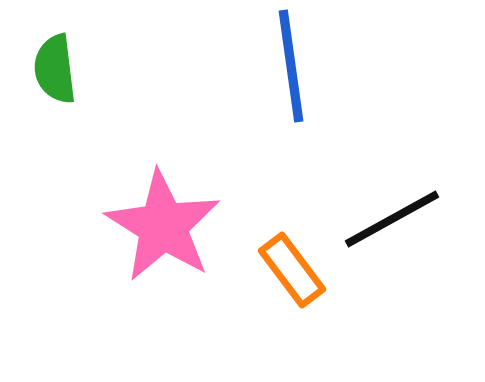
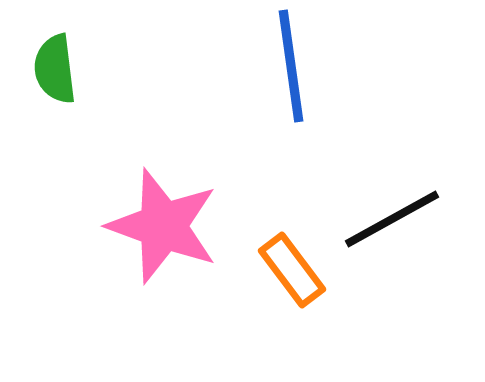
pink star: rotated 12 degrees counterclockwise
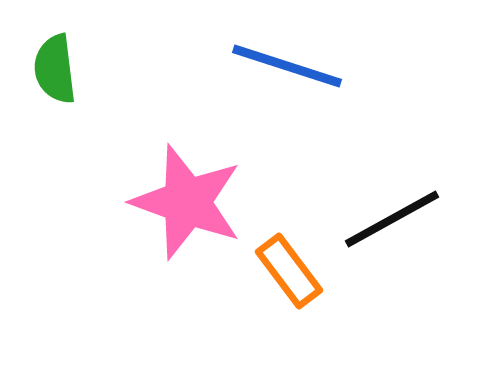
blue line: moved 4 px left; rotated 64 degrees counterclockwise
pink star: moved 24 px right, 24 px up
orange rectangle: moved 3 px left, 1 px down
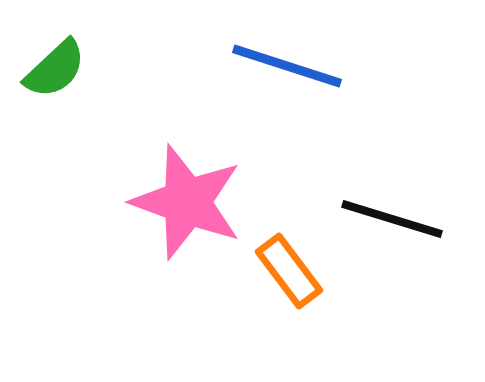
green semicircle: rotated 126 degrees counterclockwise
black line: rotated 46 degrees clockwise
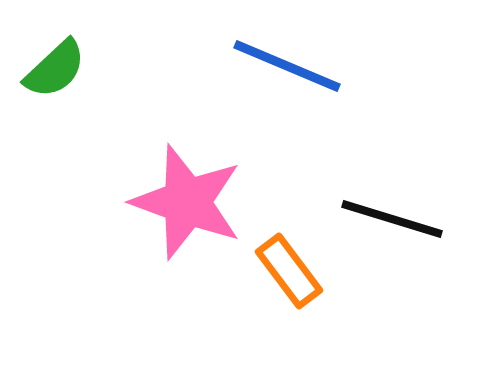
blue line: rotated 5 degrees clockwise
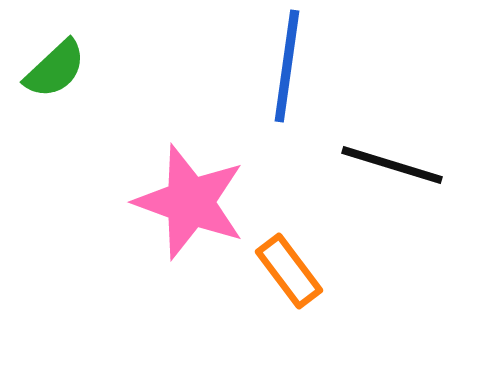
blue line: rotated 75 degrees clockwise
pink star: moved 3 px right
black line: moved 54 px up
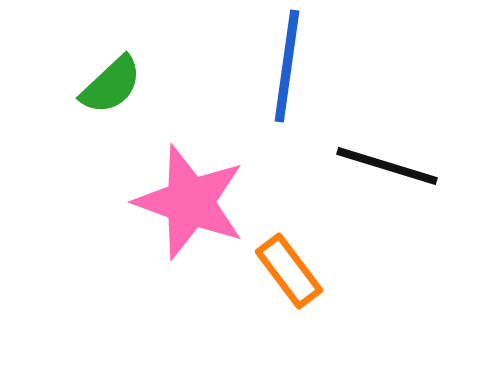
green semicircle: moved 56 px right, 16 px down
black line: moved 5 px left, 1 px down
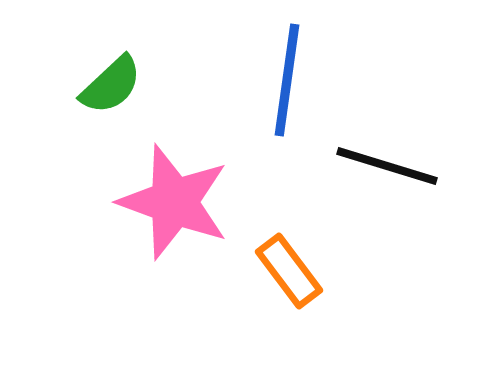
blue line: moved 14 px down
pink star: moved 16 px left
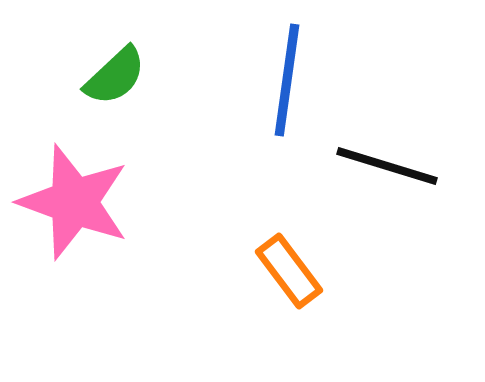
green semicircle: moved 4 px right, 9 px up
pink star: moved 100 px left
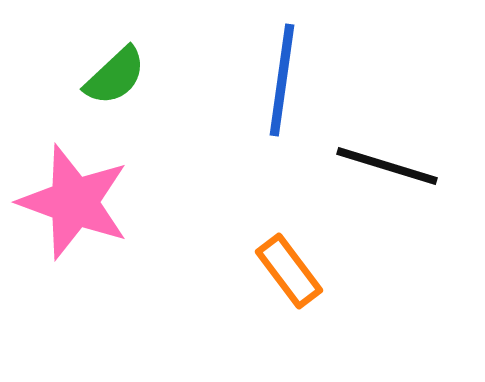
blue line: moved 5 px left
